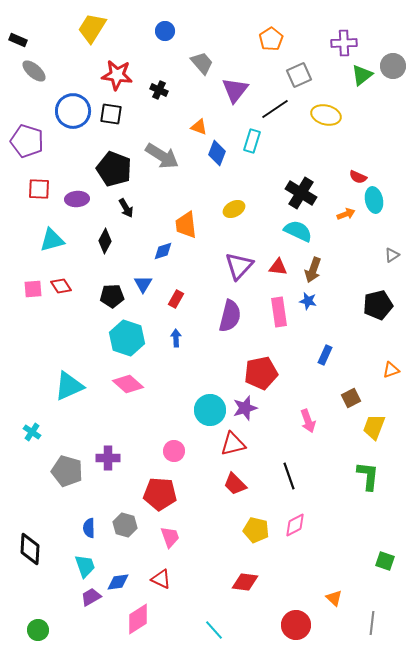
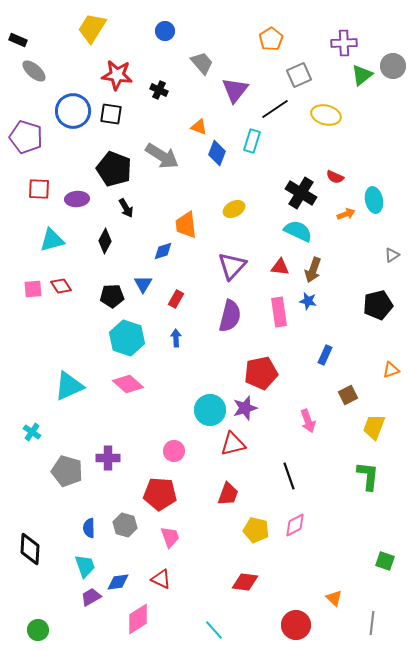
purple pentagon at (27, 141): moved 1 px left, 4 px up
red semicircle at (358, 177): moved 23 px left
purple triangle at (239, 266): moved 7 px left
red triangle at (278, 267): moved 2 px right
brown square at (351, 398): moved 3 px left, 3 px up
red trapezoid at (235, 484): moved 7 px left, 10 px down; rotated 115 degrees counterclockwise
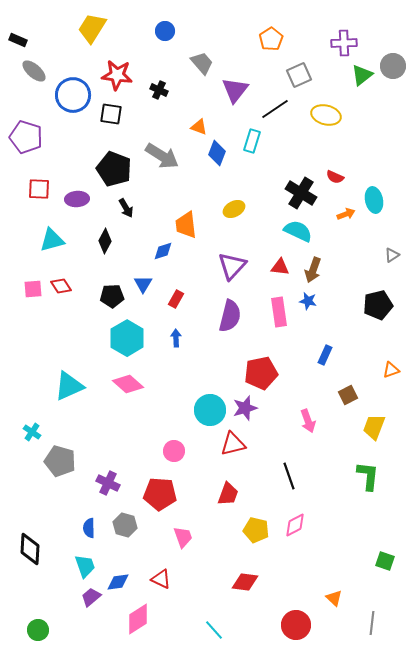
blue circle at (73, 111): moved 16 px up
cyan hexagon at (127, 338): rotated 12 degrees clockwise
purple cross at (108, 458): moved 25 px down; rotated 25 degrees clockwise
gray pentagon at (67, 471): moved 7 px left, 10 px up
pink trapezoid at (170, 537): moved 13 px right
purple trapezoid at (91, 597): rotated 10 degrees counterclockwise
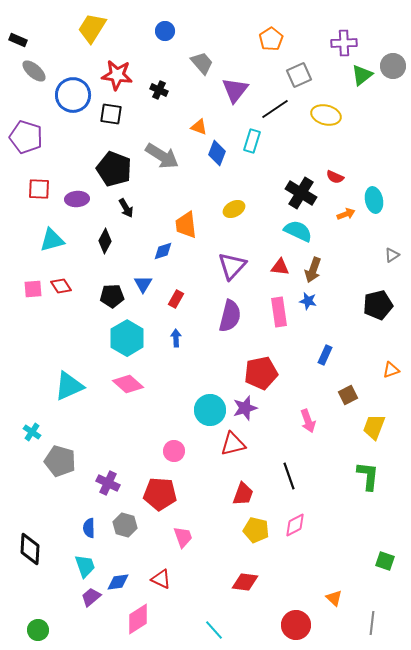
red trapezoid at (228, 494): moved 15 px right
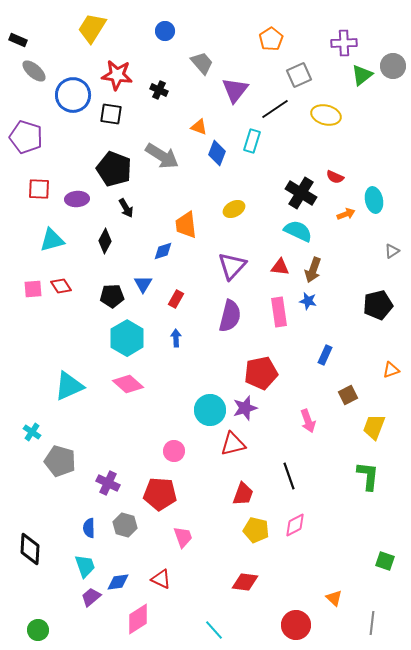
gray triangle at (392, 255): moved 4 px up
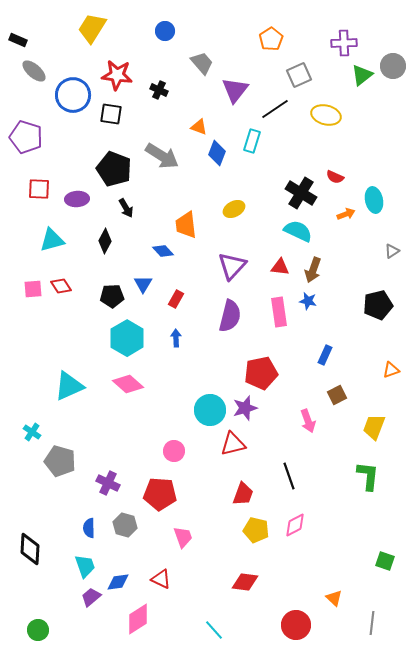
blue diamond at (163, 251): rotated 65 degrees clockwise
brown square at (348, 395): moved 11 px left
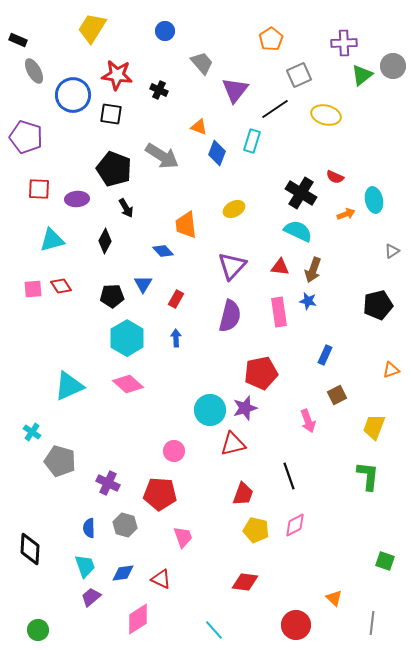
gray ellipse at (34, 71): rotated 20 degrees clockwise
blue diamond at (118, 582): moved 5 px right, 9 px up
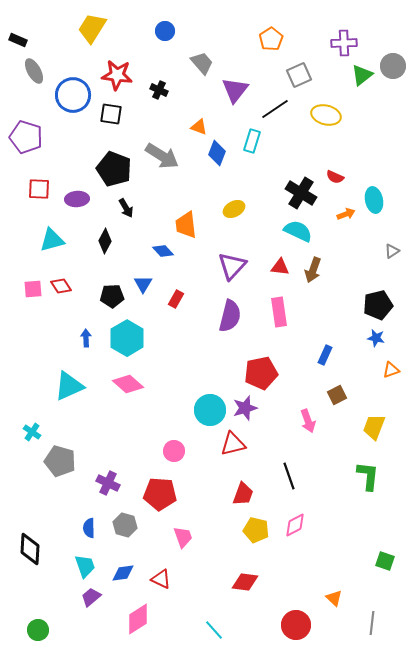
blue star at (308, 301): moved 68 px right, 37 px down
blue arrow at (176, 338): moved 90 px left
